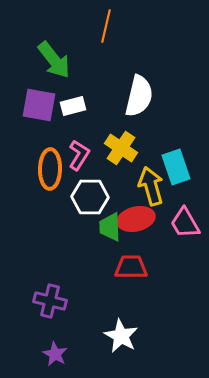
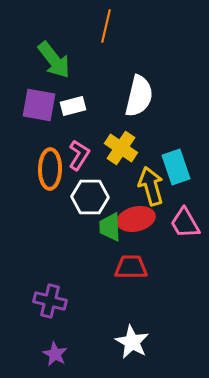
white star: moved 11 px right, 6 px down
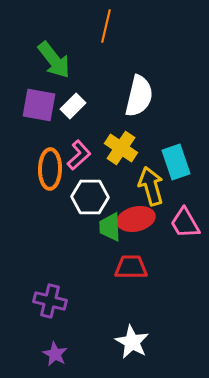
white rectangle: rotated 30 degrees counterclockwise
pink L-shape: rotated 16 degrees clockwise
cyan rectangle: moved 5 px up
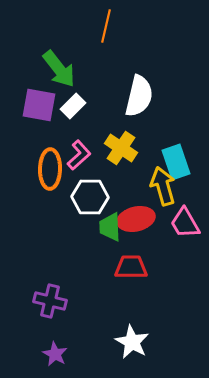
green arrow: moved 5 px right, 9 px down
yellow arrow: moved 12 px right
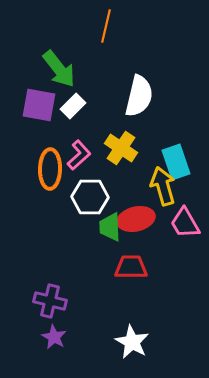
purple star: moved 1 px left, 17 px up
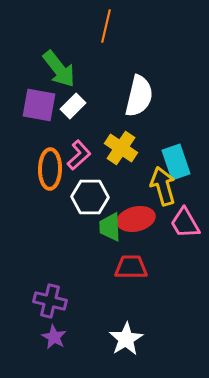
white star: moved 6 px left, 3 px up; rotated 12 degrees clockwise
